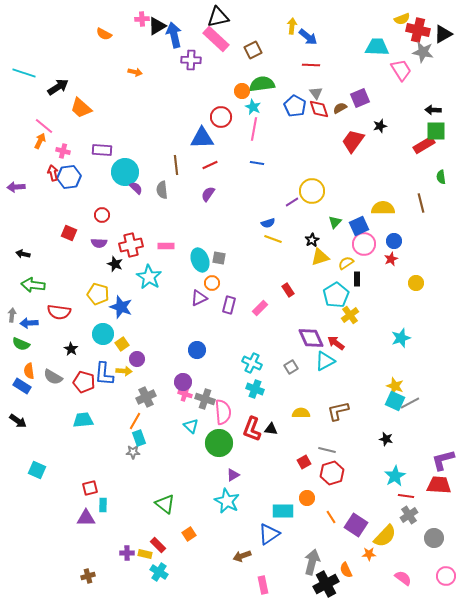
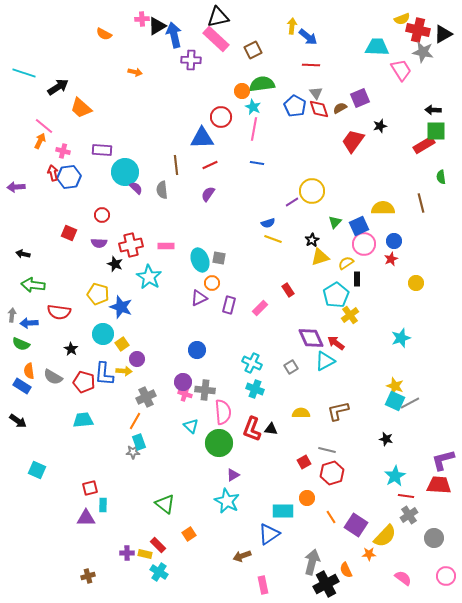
gray cross at (205, 399): moved 9 px up; rotated 12 degrees counterclockwise
cyan rectangle at (139, 438): moved 4 px down
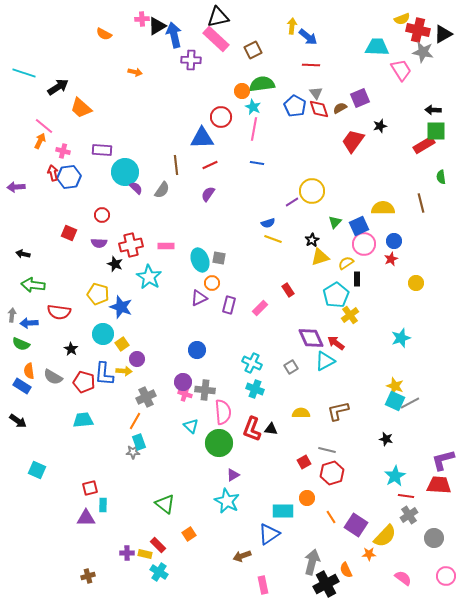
gray semicircle at (162, 190): rotated 138 degrees counterclockwise
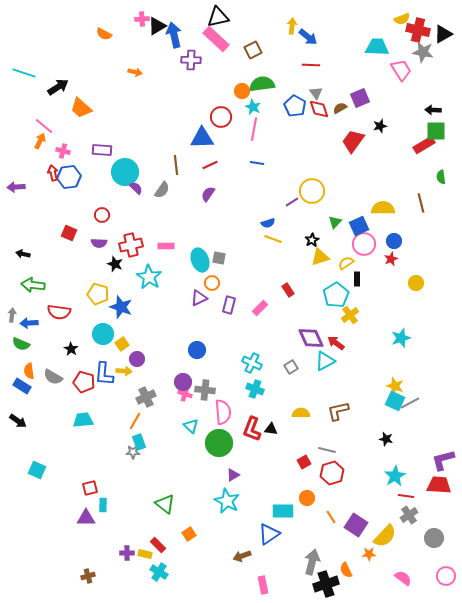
black cross at (326, 584): rotated 10 degrees clockwise
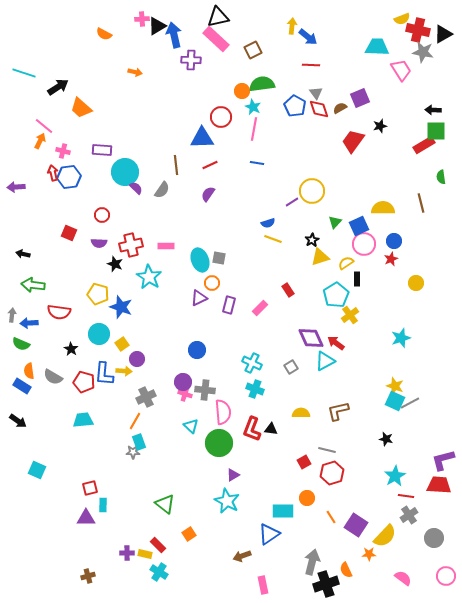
cyan circle at (103, 334): moved 4 px left
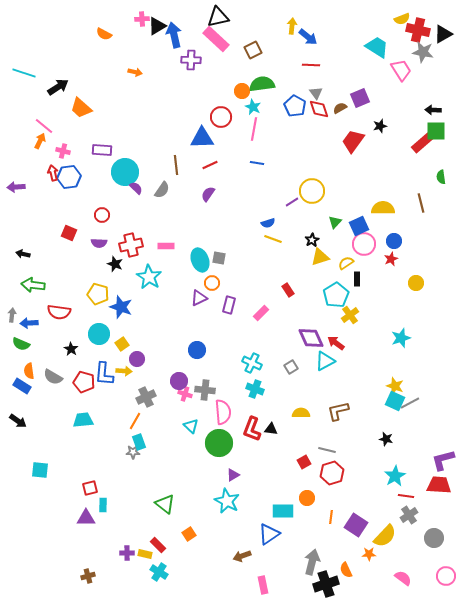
cyan trapezoid at (377, 47): rotated 30 degrees clockwise
red rectangle at (424, 145): moved 2 px left, 2 px up; rotated 10 degrees counterclockwise
pink rectangle at (260, 308): moved 1 px right, 5 px down
purple circle at (183, 382): moved 4 px left, 1 px up
cyan square at (37, 470): moved 3 px right; rotated 18 degrees counterclockwise
orange line at (331, 517): rotated 40 degrees clockwise
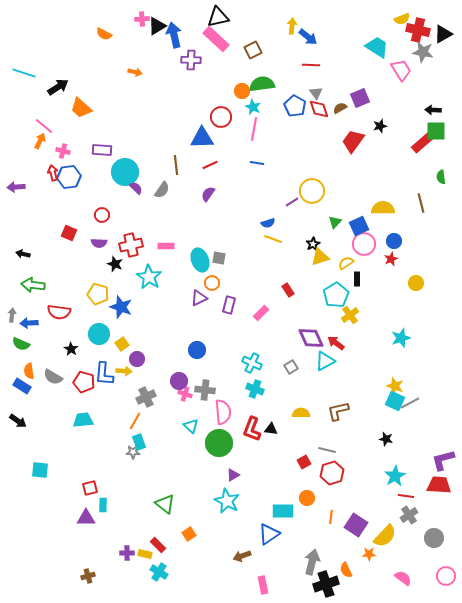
black star at (312, 240): moved 1 px right, 4 px down
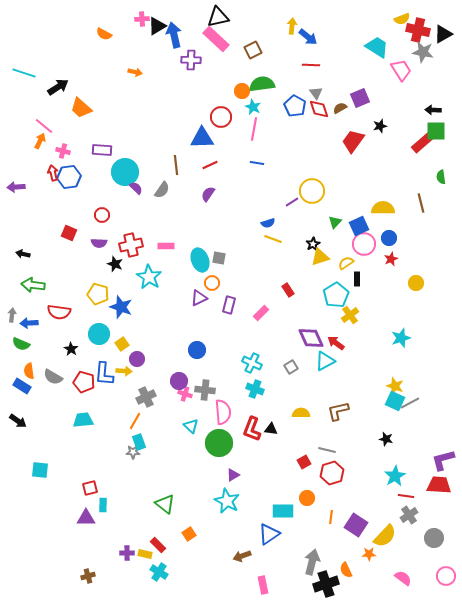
blue circle at (394, 241): moved 5 px left, 3 px up
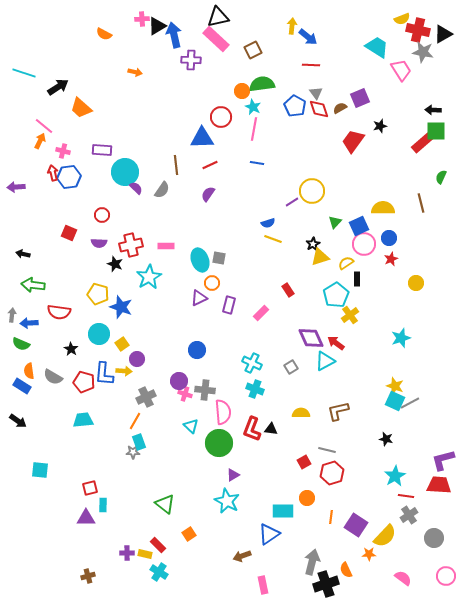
green semicircle at (441, 177): rotated 32 degrees clockwise
cyan star at (149, 277): rotated 10 degrees clockwise
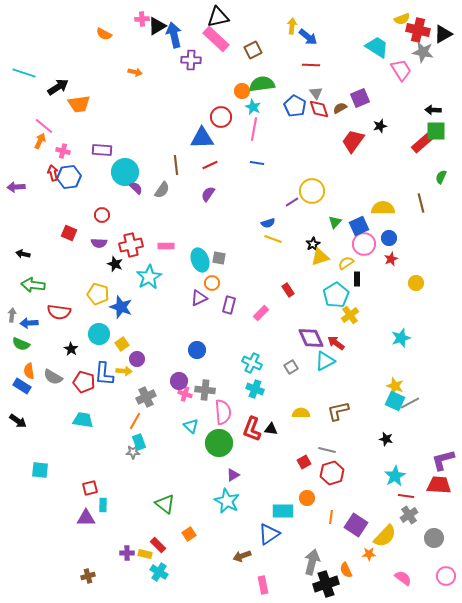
orange trapezoid at (81, 108): moved 2 px left, 4 px up; rotated 50 degrees counterclockwise
cyan trapezoid at (83, 420): rotated 15 degrees clockwise
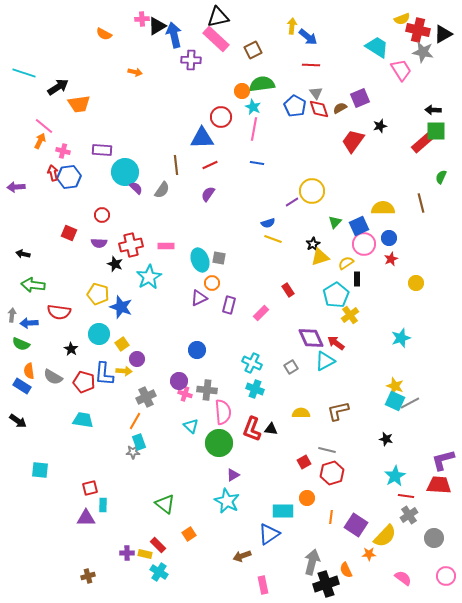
gray cross at (205, 390): moved 2 px right
